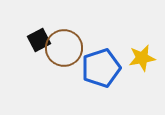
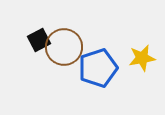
brown circle: moved 1 px up
blue pentagon: moved 3 px left
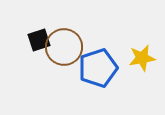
black square: rotated 10 degrees clockwise
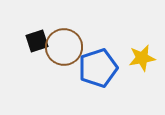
black square: moved 2 px left, 1 px down
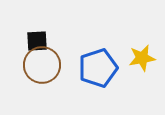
black square: rotated 15 degrees clockwise
brown circle: moved 22 px left, 18 px down
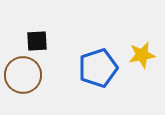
yellow star: moved 3 px up
brown circle: moved 19 px left, 10 px down
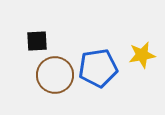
blue pentagon: rotated 9 degrees clockwise
brown circle: moved 32 px right
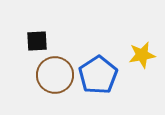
blue pentagon: moved 7 px down; rotated 24 degrees counterclockwise
